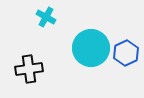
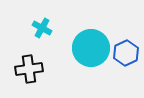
cyan cross: moved 4 px left, 11 px down
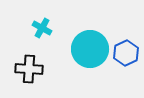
cyan circle: moved 1 px left, 1 px down
black cross: rotated 12 degrees clockwise
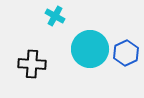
cyan cross: moved 13 px right, 12 px up
black cross: moved 3 px right, 5 px up
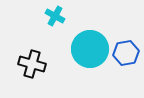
blue hexagon: rotated 15 degrees clockwise
black cross: rotated 12 degrees clockwise
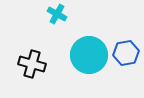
cyan cross: moved 2 px right, 2 px up
cyan circle: moved 1 px left, 6 px down
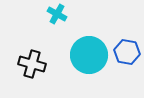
blue hexagon: moved 1 px right, 1 px up; rotated 20 degrees clockwise
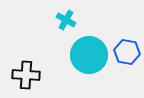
cyan cross: moved 9 px right, 6 px down
black cross: moved 6 px left, 11 px down; rotated 12 degrees counterclockwise
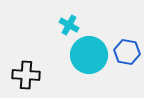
cyan cross: moved 3 px right, 5 px down
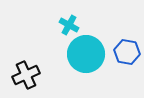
cyan circle: moved 3 px left, 1 px up
black cross: rotated 28 degrees counterclockwise
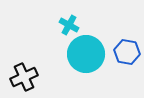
black cross: moved 2 px left, 2 px down
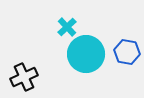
cyan cross: moved 2 px left, 2 px down; rotated 18 degrees clockwise
